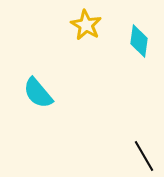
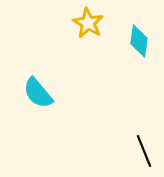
yellow star: moved 2 px right, 2 px up
black line: moved 5 px up; rotated 8 degrees clockwise
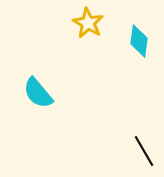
black line: rotated 8 degrees counterclockwise
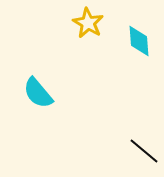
cyan diamond: rotated 12 degrees counterclockwise
black line: rotated 20 degrees counterclockwise
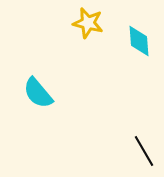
yellow star: rotated 16 degrees counterclockwise
black line: rotated 20 degrees clockwise
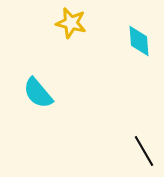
yellow star: moved 17 px left
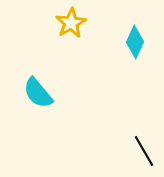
yellow star: rotated 28 degrees clockwise
cyan diamond: moved 4 px left, 1 px down; rotated 28 degrees clockwise
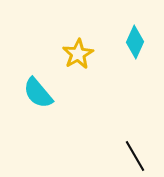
yellow star: moved 7 px right, 31 px down
black line: moved 9 px left, 5 px down
